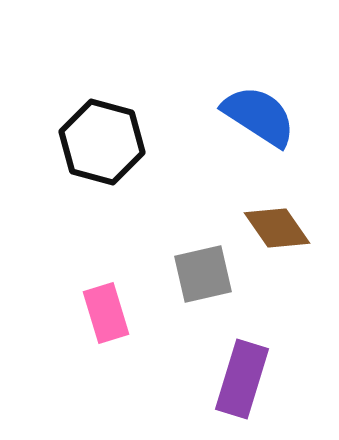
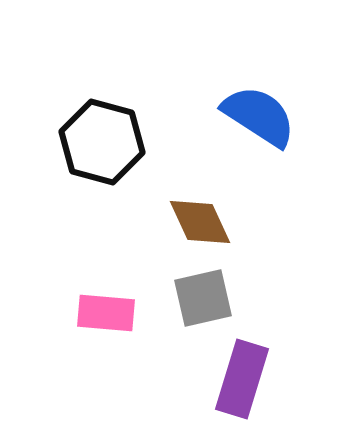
brown diamond: moved 77 px left, 6 px up; rotated 10 degrees clockwise
gray square: moved 24 px down
pink rectangle: rotated 68 degrees counterclockwise
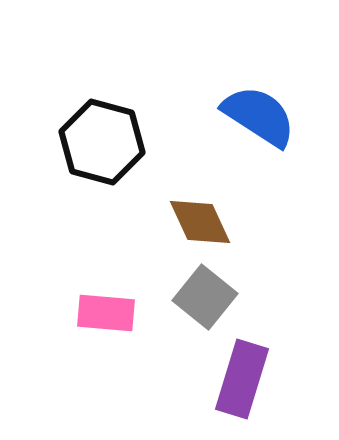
gray square: moved 2 px right, 1 px up; rotated 38 degrees counterclockwise
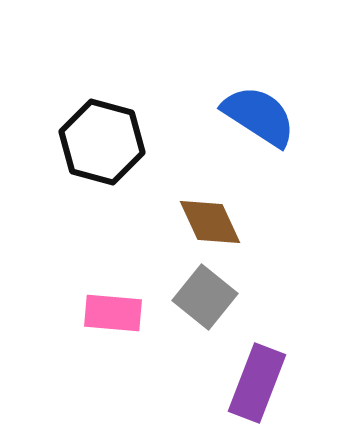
brown diamond: moved 10 px right
pink rectangle: moved 7 px right
purple rectangle: moved 15 px right, 4 px down; rotated 4 degrees clockwise
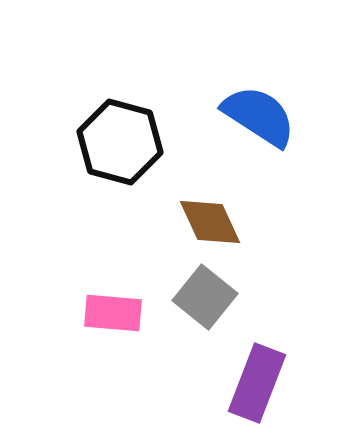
black hexagon: moved 18 px right
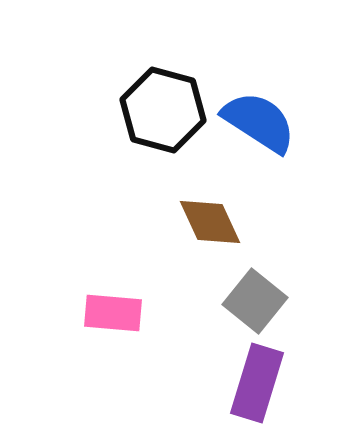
blue semicircle: moved 6 px down
black hexagon: moved 43 px right, 32 px up
gray square: moved 50 px right, 4 px down
purple rectangle: rotated 4 degrees counterclockwise
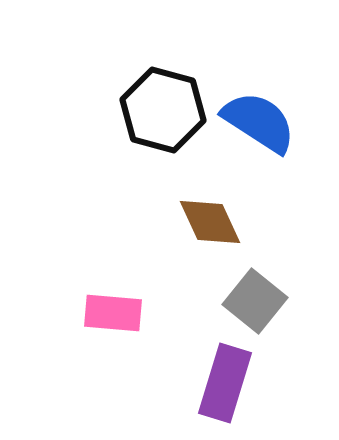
purple rectangle: moved 32 px left
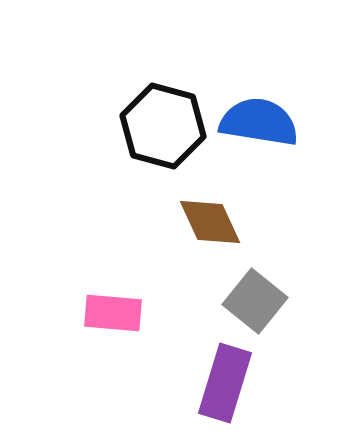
black hexagon: moved 16 px down
blue semicircle: rotated 24 degrees counterclockwise
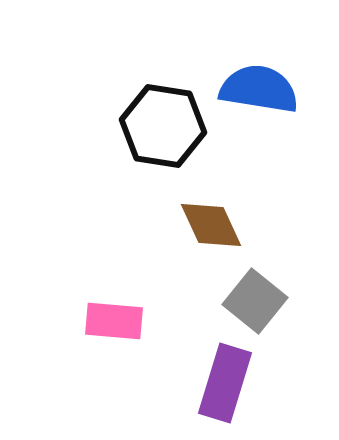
blue semicircle: moved 33 px up
black hexagon: rotated 6 degrees counterclockwise
brown diamond: moved 1 px right, 3 px down
pink rectangle: moved 1 px right, 8 px down
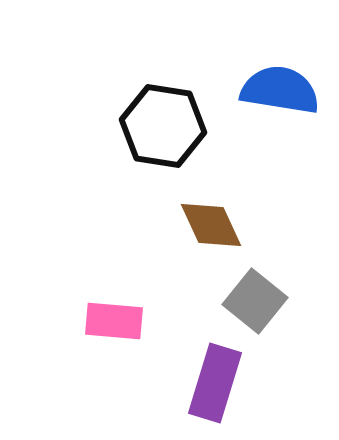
blue semicircle: moved 21 px right, 1 px down
purple rectangle: moved 10 px left
